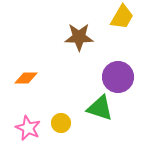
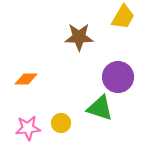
yellow trapezoid: moved 1 px right
orange diamond: moved 1 px down
pink star: rotated 30 degrees counterclockwise
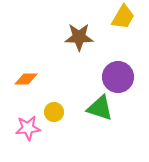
yellow circle: moved 7 px left, 11 px up
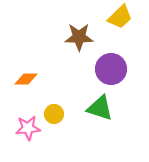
yellow trapezoid: moved 3 px left; rotated 16 degrees clockwise
purple circle: moved 7 px left, 8 px up
yellow circle: moved 2 px down
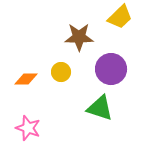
yellow circle: moved 7 px right, 42 px up
pink star: rotated 25 degrees clockwise
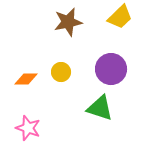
brown star: moved 11 px left, 15 px up; rotated 12 degrees counterclockwise
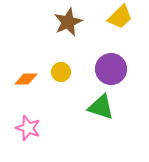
brown star: rotated 12 degrees counterclockwise
green triangle: moved 1 px right, 1 px up
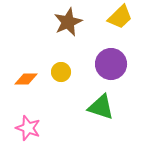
purple circle: moved 5 px up
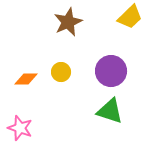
yellow trapezoid: moved 10 px right
purple circle: moved 7 px down
green triangle: moved 9 px right, 4 px down
pink star: moved 8 px left
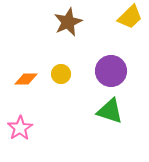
yellow circle: moved 2 px down
pink star: rotated 20 degrees clockwise
